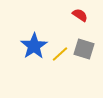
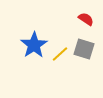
red semicircle: moved 6 px right, 4 px down
blue star: moved 1 px up
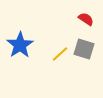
blue star: moved 14 px left
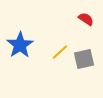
gray square: moved 10 px down; rotated 30 degrees counterclockwise
yellow line: moved 2 px up
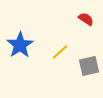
gray square: moved 5 px right, 7 px down
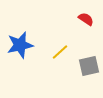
blue star: rotated 20 degrees clockwise
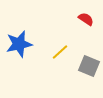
blue star: moved 1 px left, 1 px up
gray square: rotated 35 degrees clockwise
